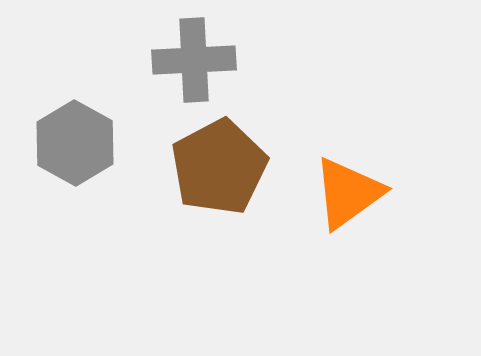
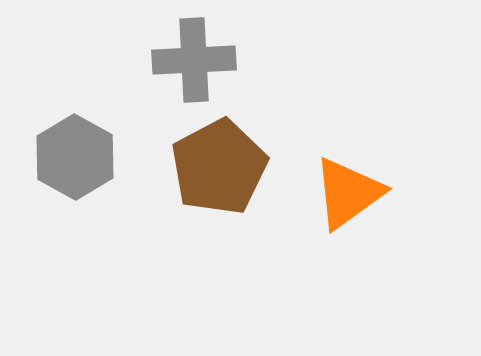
gray hexagon: moved 14 px down
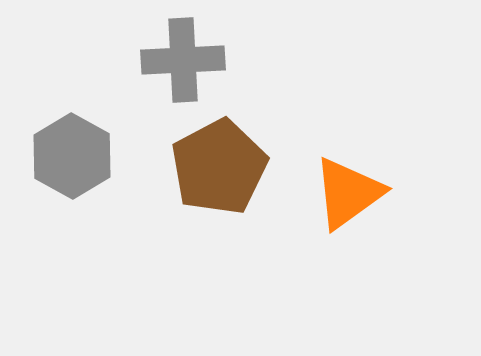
gray cross: moved 11 px left
gray hexagon: moved 3 px left, 1 px up
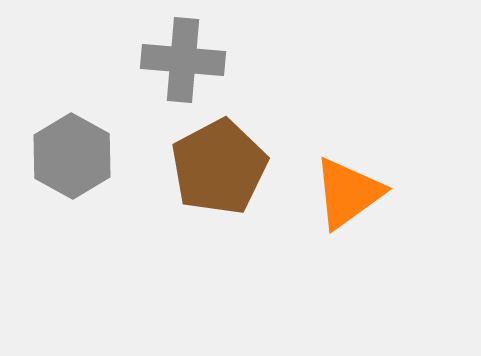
gray cross: rotated 8 degrees clockwise
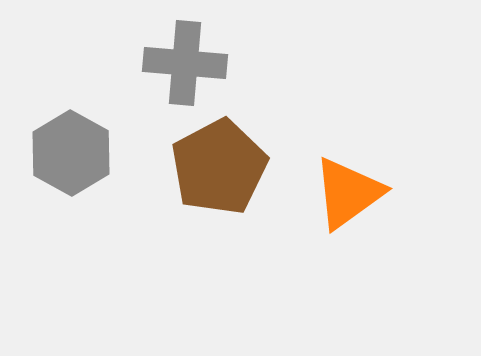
gray cross: moved 2 px right, 3 px down
gray hexagon: moved 1 px left, 3 px up
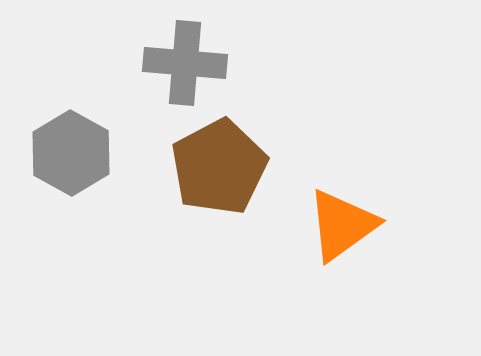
orange triangle: moved 6 px left, 32 px down
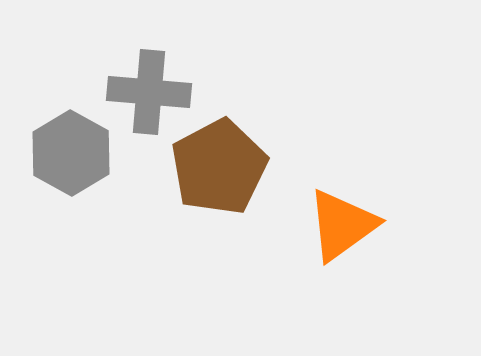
gray cross: moved 36 px left, 29 px down
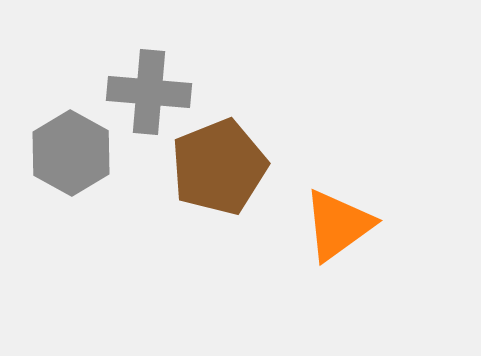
brown pentagon: rotated 6 degrees clockwise
orange triangle: moved 4 px left
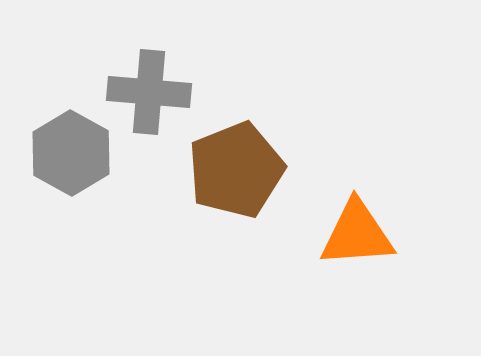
brown pentagon: moved 17 px right, 3 px down
orange triangle: moved 19 px right, 9 px down; rotated 32 degrees clockwise
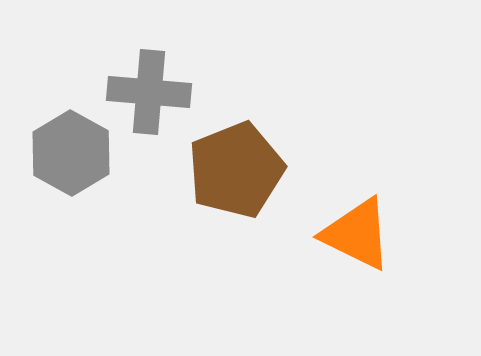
orange triangle: rotated 30 degrees clockwise
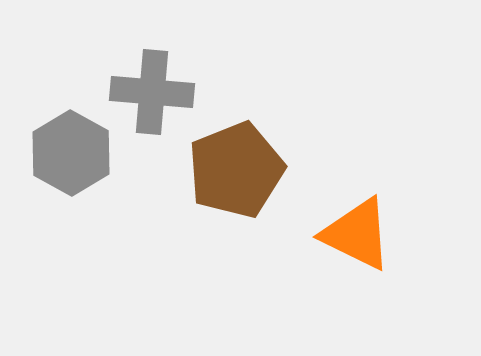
gray cross: moved 3 px right
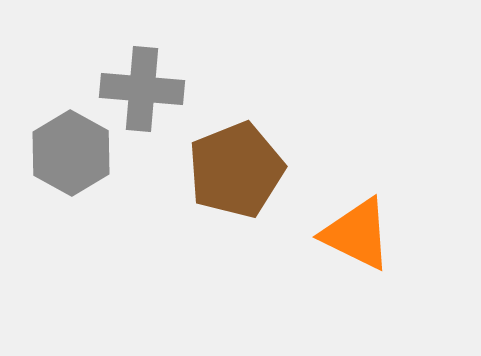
gray cross: moved 10 px left, 3 px up
